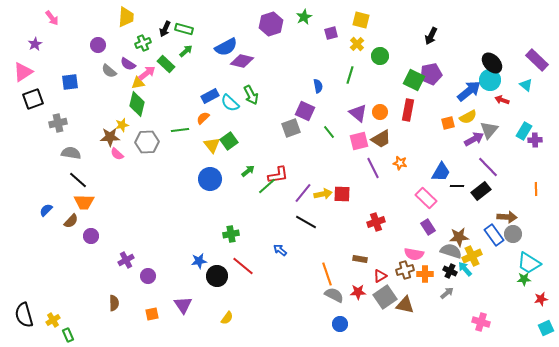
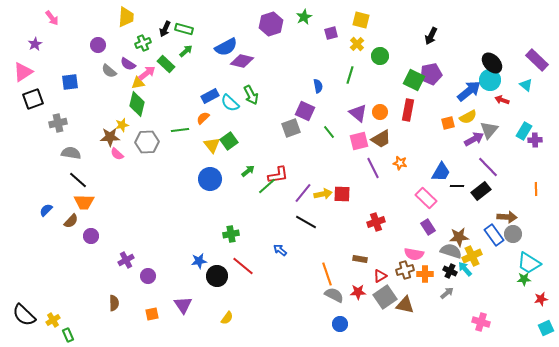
black semicircle at (24, 315): rotated 30 degrees counterclockwise
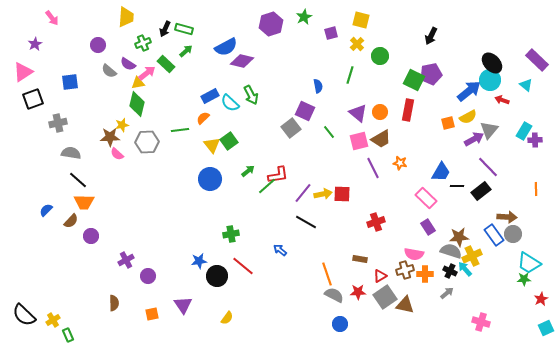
gray square at (291, 128): rotated 18 degrees counterclockwise
red star at (541, 299): rotated 16 degrees counterclockwise
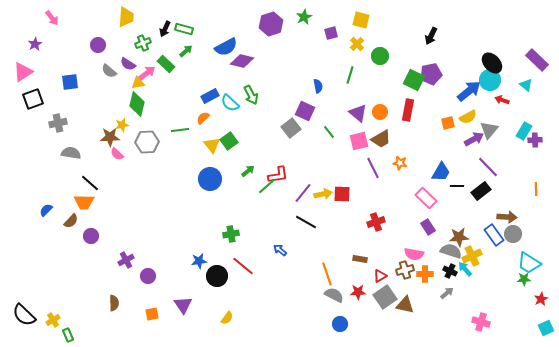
black line at (78, 180): moved 12 px right, 3 px down
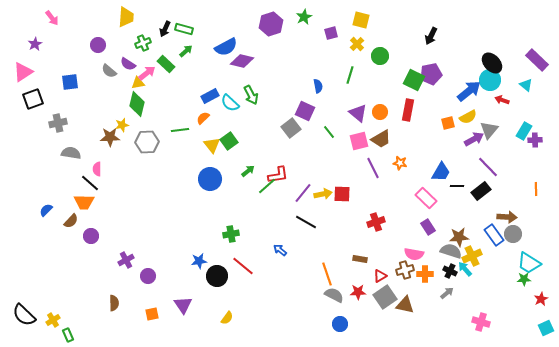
pink semicircle at (117, 154): moved 20 px left, 15 px down; rotated 48 degrees clockwise
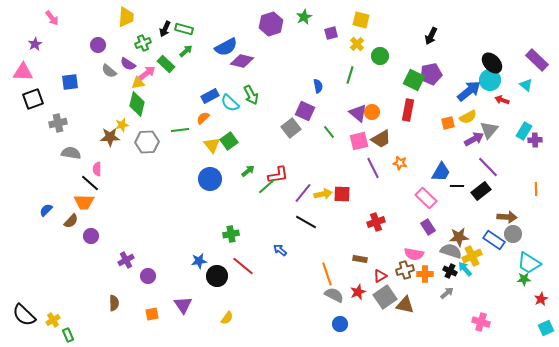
pink triangle at (23, 72): rotated 35 degrees clockwise
orange circle at (380, 112): moved 8 px left
blue rectangle at (494, 235): moved 5 px down; rotated 20 degrees counterclockwise
red star at (358, 292): rotated 21 degrees counterclockwise
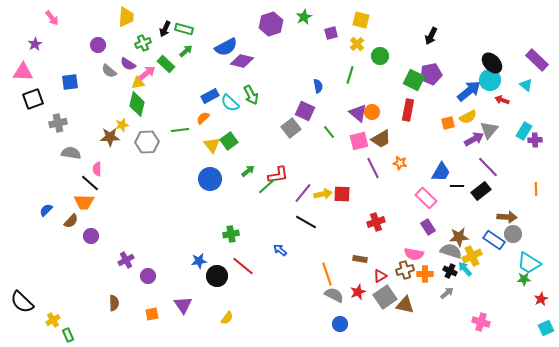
black semicircle at (24, 315): moved 2 px left, 13 px up
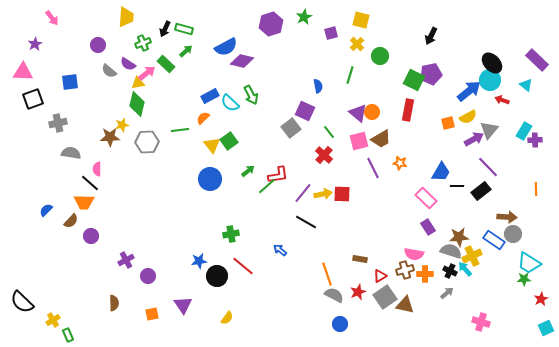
red cross at (376, 222): moved 52 px left, 67 px up; rotated 30 degrees counterclockwise
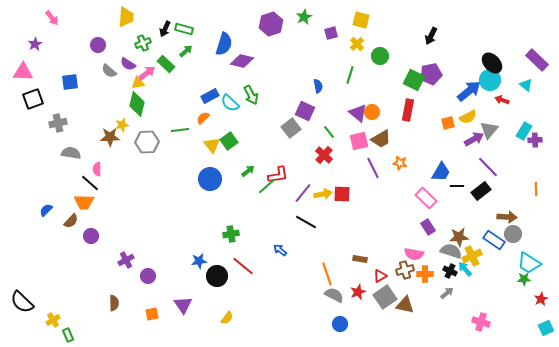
blue semicircle at (226, 47): moved 2 px left, 3 px up; rotated 45 degrees counterclockwise
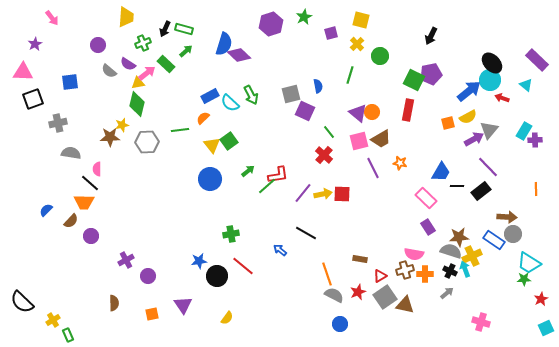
purple diamond at (242, 61): moved 3 px left, 6 px up; rotated 30 degrees clockwise
red arrow at (502, 100): moved 2 px up
gray square at (291, 128): moved 34 px up; rotated 24 degrees clockwise
black line at (306, 222): moved 11 px down
cyan arrow at (465, 269): rotated 21 degrees clockwise
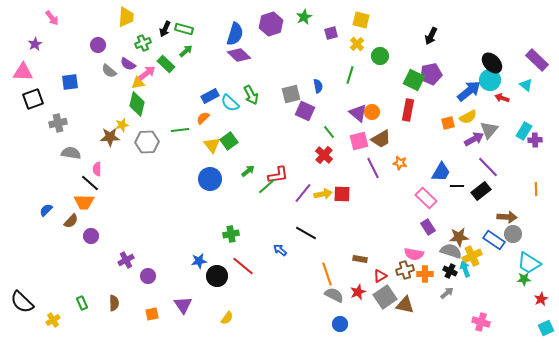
blue semicircle at (224, 44): moved 11 px right, 10 px up
green rectangle at (68, 335): moved 14 px right, 32 px up
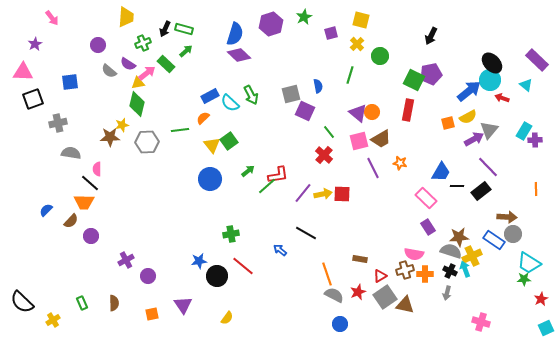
gray arrow at (447, 293): rotated 144 degrees clockwise
